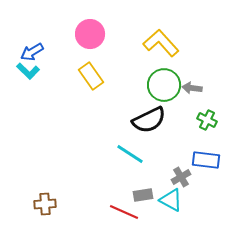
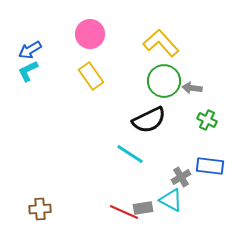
blue arrow: moved 2 px left, 2 px up
cyan L-shape: rotated 110 degrees clockwise
green circle: moved 4 px up
blue rectangle: moved 4 px right, 6 px down
gray rectangle: moved 13 px down
brown cross: moved 5 px left, 5 px down
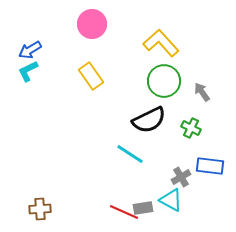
pink circle: moved 2 px right, 10 px up
gray arrow: moved 10 px right, 4 px down; rotated 48 degrees clockwise
green cross: moved 16 px left, 8 px down
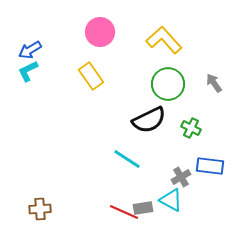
pink circle: moved 8 px right, 8 px down
yellow L-shape: moved 3 px right, 3 px up
green circle: moved 4 px right, 3 px down
gray arrow: moved 12 px right, 9 px up
cyan line: moved 3 px left, 5 px down
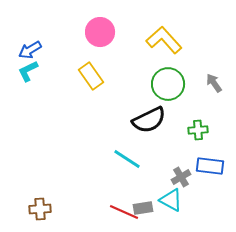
green cross: moved 7 px right, 2 px down; rotated 30 degrees counterclockwise
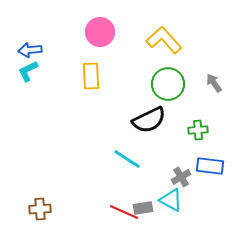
blue arrow: rotated 25 degrees clockwise
yellow rectangle: rotated 32 degrees clockwise
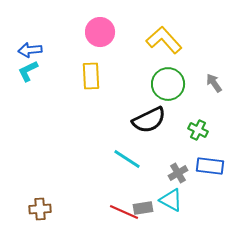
green cross: rotated 30 degrees clockwise
gray cross: moved 3 px left, 4 px up
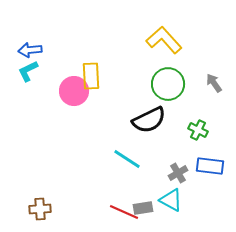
pink circle: moved 26 px left, 59 px down
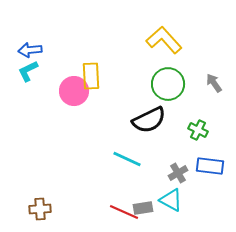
cyan line: rotated 8 degrees counterclockwise
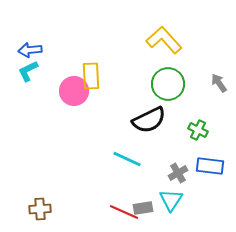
gray arrow: moved 5 px right
cyan triangle: rotated 35 degrees clockwise
